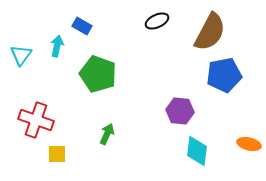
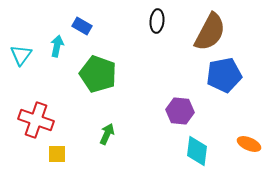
black ellipse: rotated 60 degrees counterclockwise
orange ellipse: rotated 10 degrees clockwise
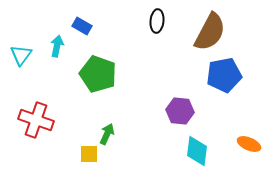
yellow square: moved 32 px right
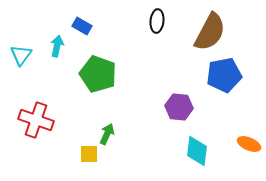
purple hexagon: moved 1 px left, 4 px up
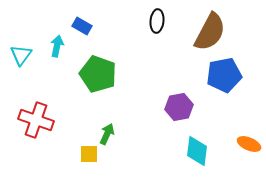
purple hexagon: rotated 16 degrees counterclockwise
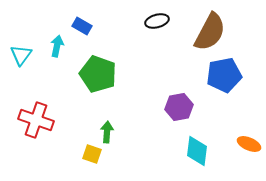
black ellipse: rotated 70 degrees clockwise
green arrow: moved 2 px up; rotated 20 degrees counterclockwise
yellow square: moved 3 px right; rotated 18 degrees clockwise
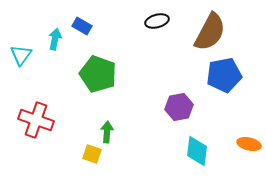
cyan arrow: moved 2 px left, 7 px up
orange ellipse: rotated 10 degrees counterclockwise
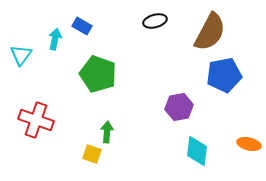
black ellipse: moved 2 px left
